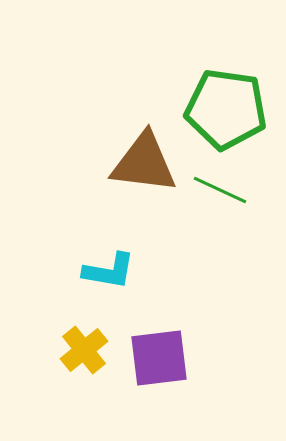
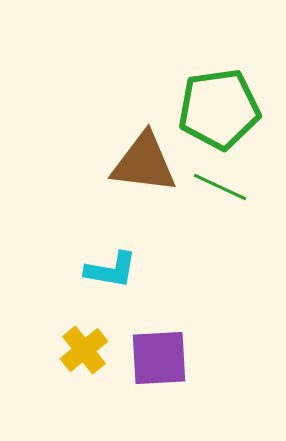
green pentagon: moved 7 px left; rotated 16 degrees counterclockwise
green line: moved 3 px up
cyan L-shape: moved 2 px right, 1 px up
purple square: rotated 4 degrees clockwise
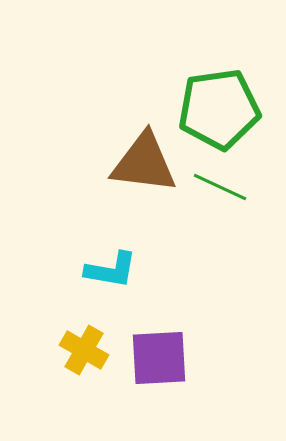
yellow cross: rotated 21 degrees counterclockwise
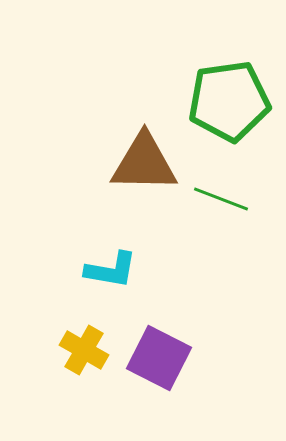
green pentagon: moved 10 px right, 8 px up
brown triangle: rotated 6 degrees counterclockwise
green line: moved 1 px right, 12 px down; rotated 4 degrees counterclockwise
purple square: rotated 30 degrees clockwise
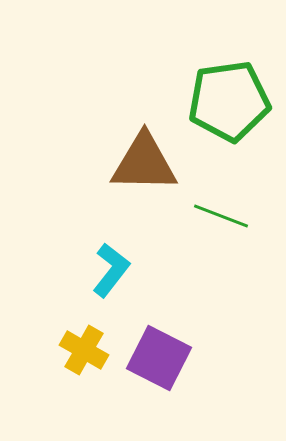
green line: moved 17 px down
cyan L-shape: rotated 62 degrees counterclockwise
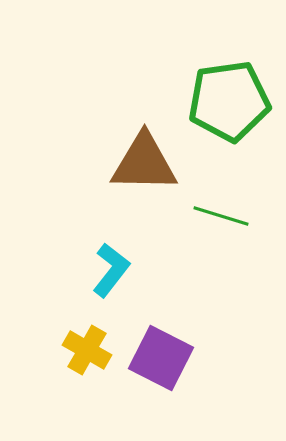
green line: rotated 4 degrees counterclockwise
yellow cross: moved 3 px right
purple square: moved 2 px right
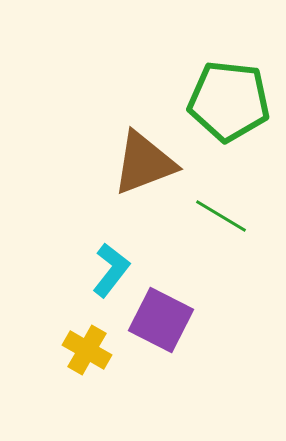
green pentagon: rotated 14 degrees clockwise
brown triangle: rotated 22 degrees counterclockwise
green line: rotated 14 degrees clockwise
purple square: moved 38 px up
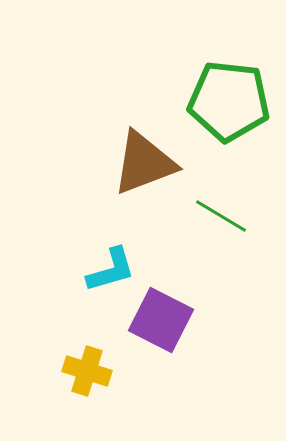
cyan L-shape: rotated 36 degrees clockwise
yellow cross: moved 21 px down; rotated 12 degrees counterclockwise
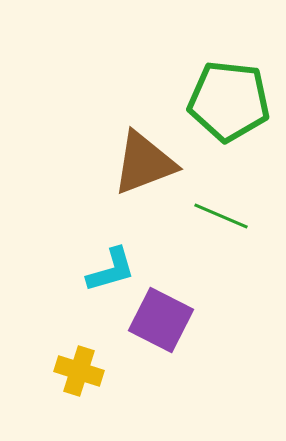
green line: rotated 8 degrees counterclockwise
yellow cross: moved 8 px left
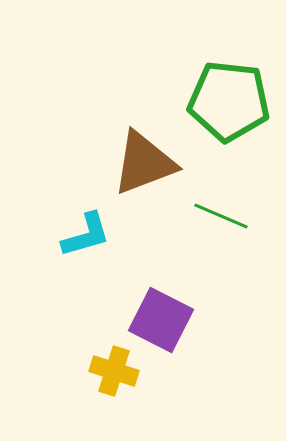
cyan L-shape: moved 25 px left, 35 px up
yellow cross: moved 35 px right
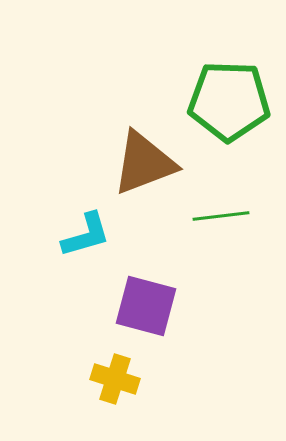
green pentagon: rotated 4 degrees counterclockwise
green line: rotated 30 degrees counterclockwise
purple square: moved 15 px left, 14 px up; rotated 12 degrees counterclockwise
yellow cross: moved 1 px right, 8 px down
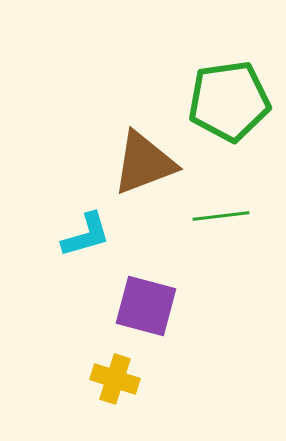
green pentagon: rotated 10 degrees counterclockwise
